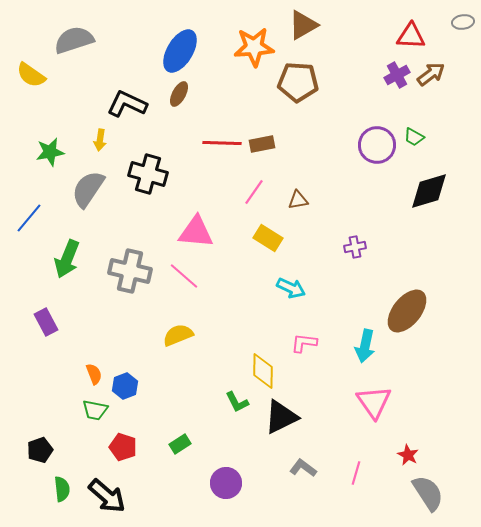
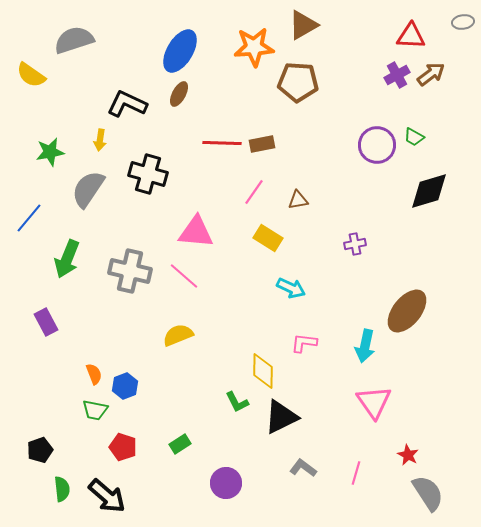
purple cross at (355, 247): moved 3 px up
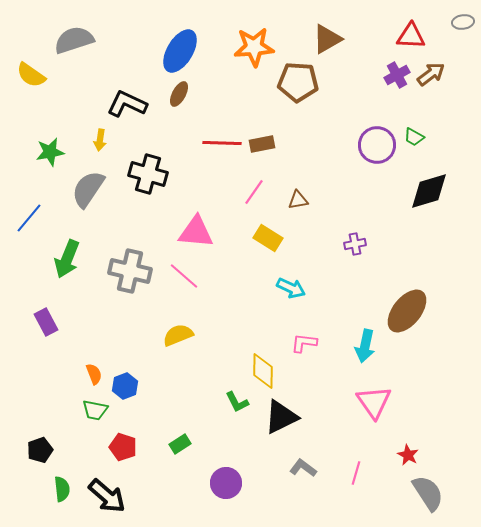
brown triangle at (303, 25): moved 24 px right, 14 px down
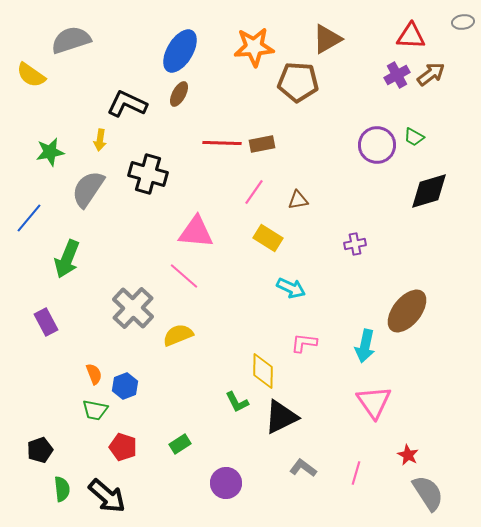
gray semicircle at (74, 40): moved 3 px left
gray cross at (130, 271): moved 3 px right, 37 px down; rotated 30 degrees clockwise
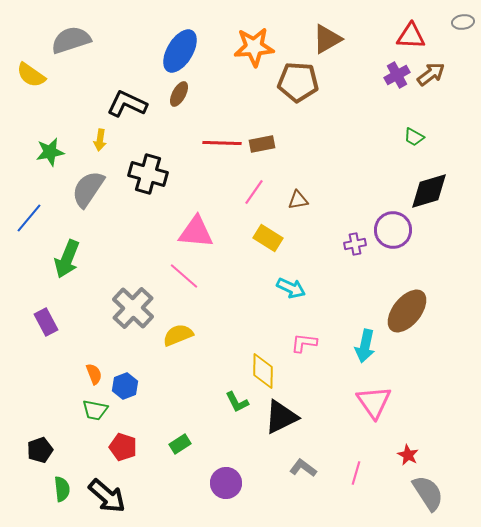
purple circle at (377, 145): moved 16 px right, 85 px down
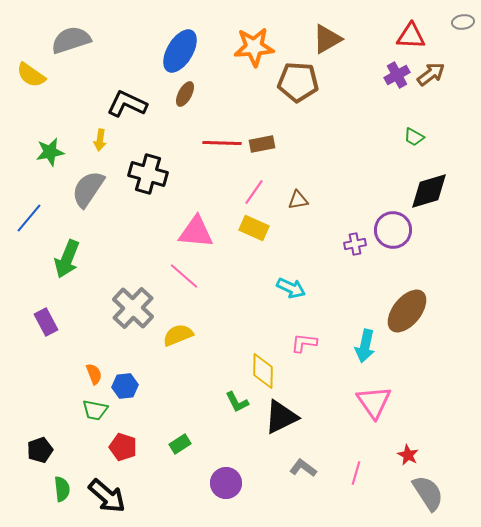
brown ellipse at (179, 94): moved 6 px right
yellow rectangle at (268, 238): moved 14 px left, 10 px up; rotated 8 degrees counterclockwise
blue hexagon at (125, 386): rotated 15 degrees clockwise
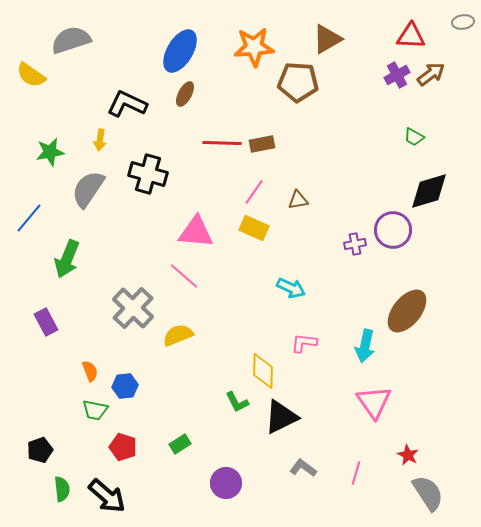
orange semicircle at (94, 374): moved 4 px left, 3 px up
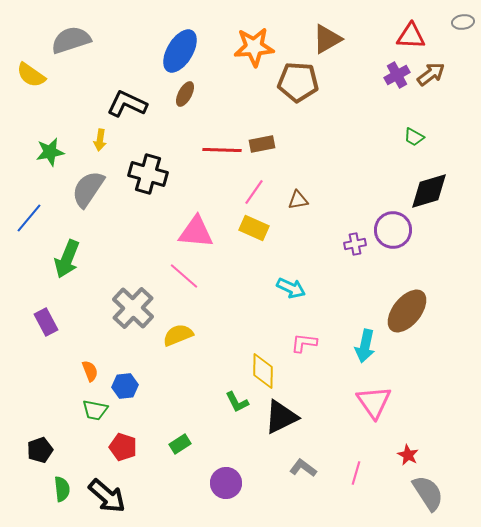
red line at (222, 143): moved 7 px down
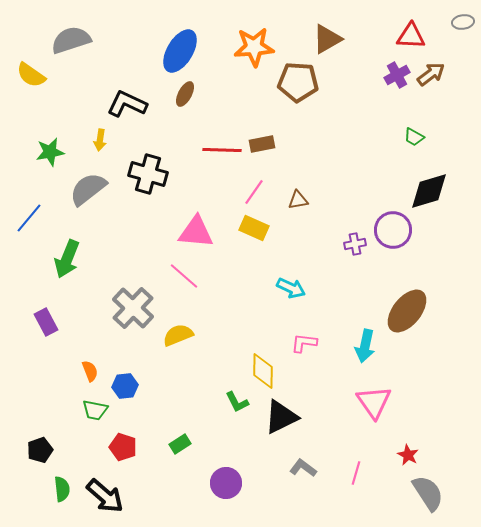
gray semicircle at (88, 189): rotated 18 degrees clockwise
black arrow at (107, 496): moved 2 px left
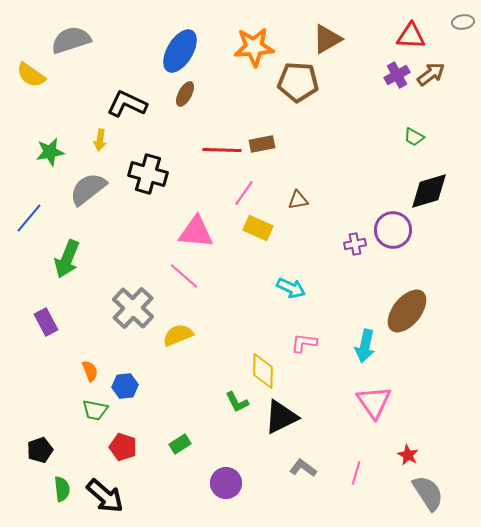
pink line at (254, 192): moved 10 px left, 1 px down
yellow rectangle at (254, 228): moved 4 px right
